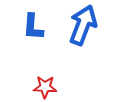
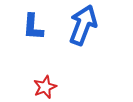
red star: rotated 25 degrees counterclockwise
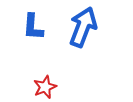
blue arrow: moved 2 px down
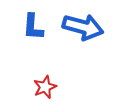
blue arrow: rotated 84 degrees clockwise
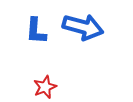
blue L-shape: moved 3 px right, 4 px down
